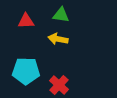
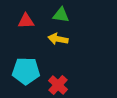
red cross: moved 1 px left
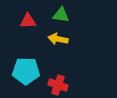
red triangle: moved 2 px right
red cross: rotated 24 degrees counterclockwise
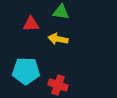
green triangle: moved 3 px up
red triangle: moved 3 px right, 3 px down
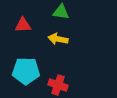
red triangle: moved 8 px left, 1 px down
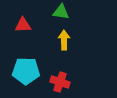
yellow arrow: moved 6 px right, 1 px down; rotated 78 degrees clockwise
red cross: moved 2 px right, 3 px up
